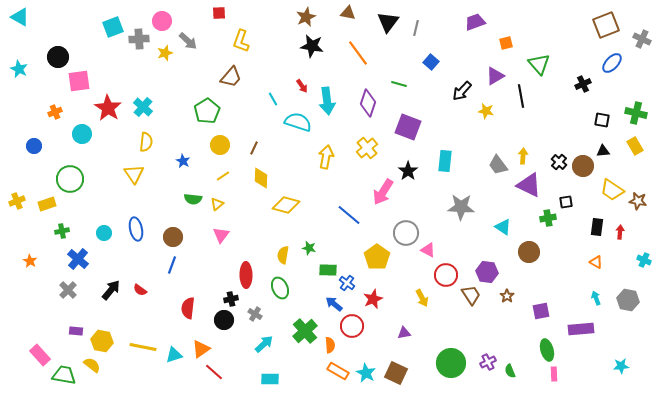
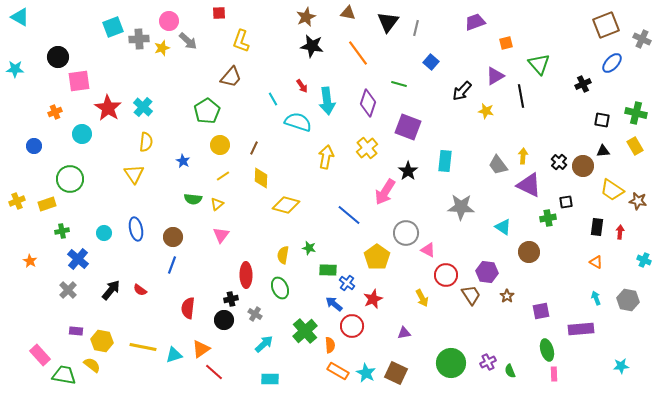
pink circle at (162, 21): moved 7 px right
yellow star at (165, 53): moved 3 px left, 5 px up
cyan star at (19, 69): moved 4 px left; rotated 24 degrees counterclockwise
pink arrow at (383, 192): moved 2 px right
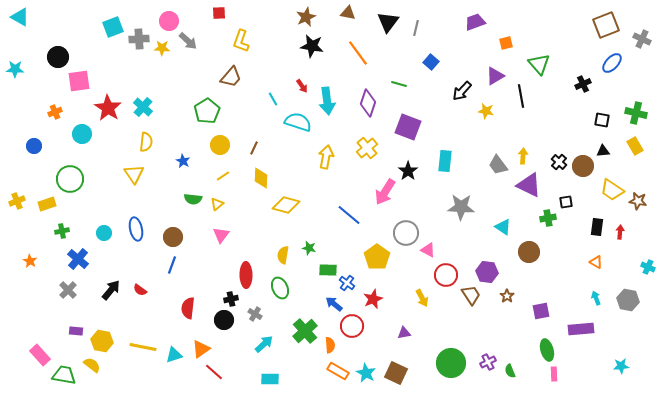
yellow star at (162, 48): rotated 21 degrees clockwise
cyan cross at (644, 260): moved 4 px right, 7 px down
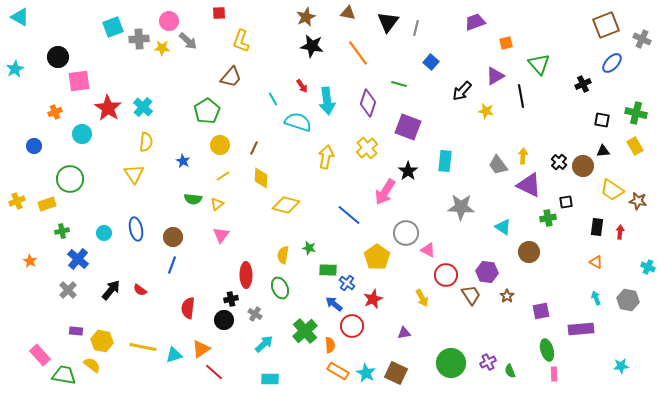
cyan star at (15, 69): rotated 30 degrees counterclockwise
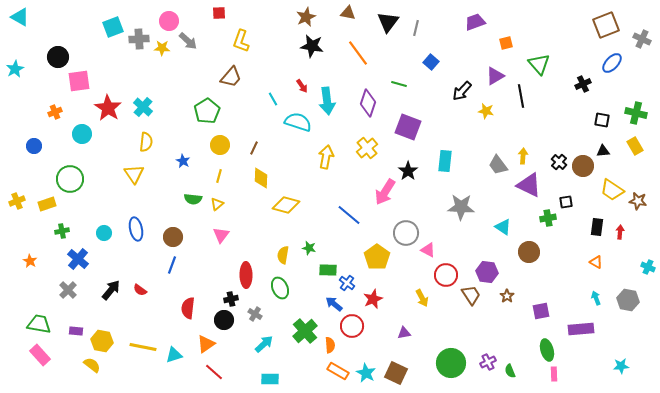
yellow line at (223, 176): moved 4 px left; rotated 40 degrees counterclockwise
orange triangle at (201, 349): moved 5 px right, 5 px up
green trapezoid at (64, 375): moved 25 px left, 51 px up
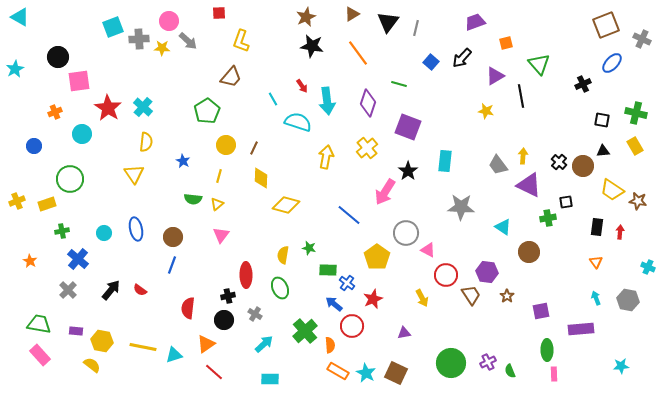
brown triangle at (348, 13): moved 4 px right, 1 px down; rotated 42 degrees counterclockwise
black arrow at (462, 91): moved 33 px up
yellow circle at (220, 145): moved 6 px right
orange triangle at (596, 262): rotated 24 degrees clockwise
black cross at (231, 299): moved 3 px left, 3 px up
green ellipse at (547, 350): rotated 15 degrees clockwise
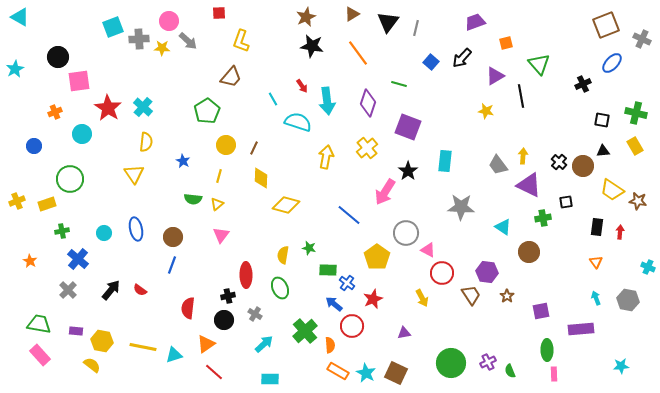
green cross at (548, 218): moved 5 px left
red circle at (446, 275): moved 4 px left, 2 px up
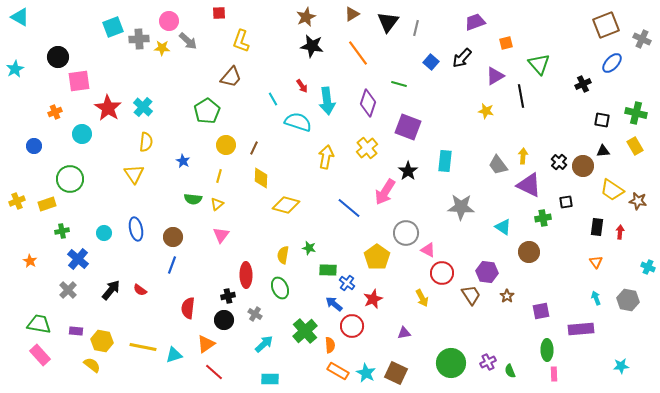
blue line at (349, 215): moved 7 px up
